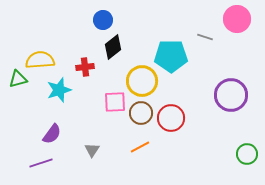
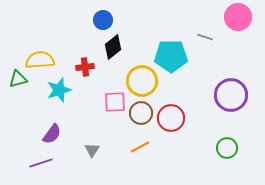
pink circle: moved 1 px right, 2 px up
green circle: moved 20 px left, 6 px up
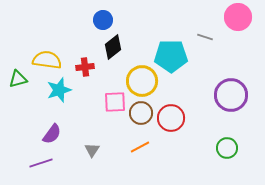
yellow semicircle: moved 7 px right; rotated 12 degrees clockwise
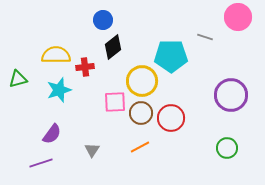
yellow semicircle: moved 9 px right, 5 px up; rotated 8 degrees counterclockwise
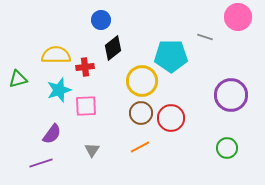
blue circle: moved 2 px left
black diamond: moved 1 px down
pink square: moved 29 px left, 4 px down
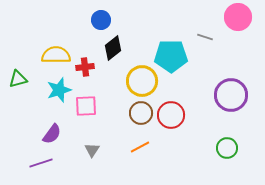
red circle: moved 3 px up
